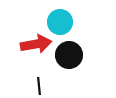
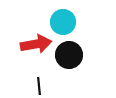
cyan circle: moved 3 px right
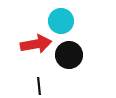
cyan circle: moved 2 px left, 1 px up
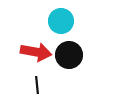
red arrow: moved 8 px down; rotated 20 degrees clockwise
black line: moved 2 px left, 1 px up
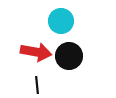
black circle: moved 1 px down
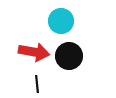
red arrow: moved 2 px left
black line: moved 1 px up
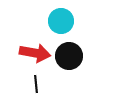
red arrow: moved 1 px right, 1 px down
black line: moved 1 px left
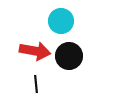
red arrow: moved 2 px up
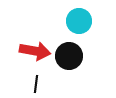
cyan circle: moved 18 px right
black line: rotated 12 degrees clockwise
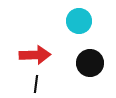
red arrow: moved 4 px down; rotated 12 degrees counterclockwise
black circle: moved 21 px right, 7 px down
